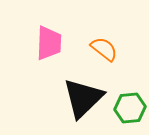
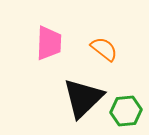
green hexagon: moved 4 px left, 3 px down
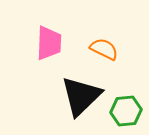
orange semicircle: rotated 12 degrees counterclockwise
black triangle: moved 2 px left, 2 px up
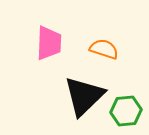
orange semicircle: rotated 8 degrees counterclockwise
black triangle: moved 3 px right
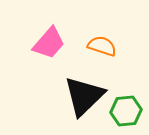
pink trapezoid: rotated 39 degrees clockwise
orange semicircle: moved 2 px left, 3 px up
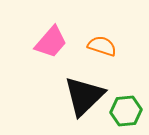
pink trapezoid: moved 2 px right, 1 px up
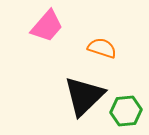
pink trapezoid: moved 4 px left, 16 px up
orange semicircle: moved 2 px down
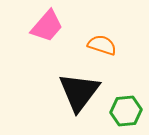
orange semicircle: moved 3 px up
black triangle: moved 5 px left, 4 px up; rotated 9 degrees counterclockwise
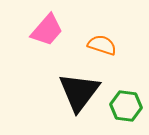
pink trapezoid: moved 4 px down
green hexagon: moved 5 px up; rotated 12 degrees clockwise
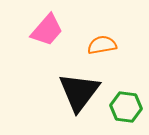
orange semicircle: rotated 28 degrees counterclockwise
green hexagon: moved 1 px down
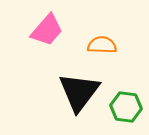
orange semicircle: rotated 12 degrees clockwise
